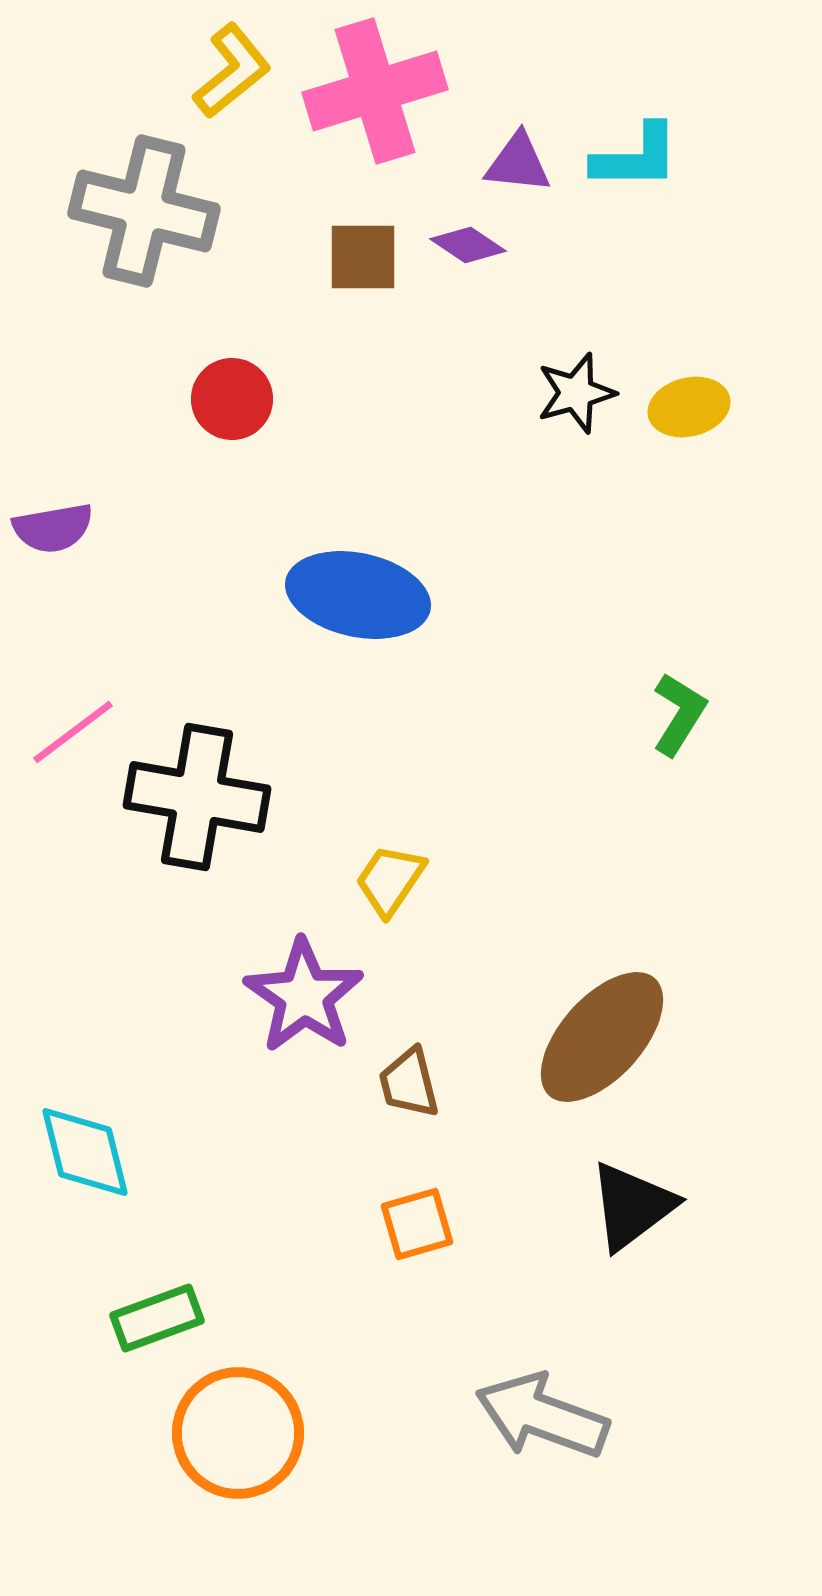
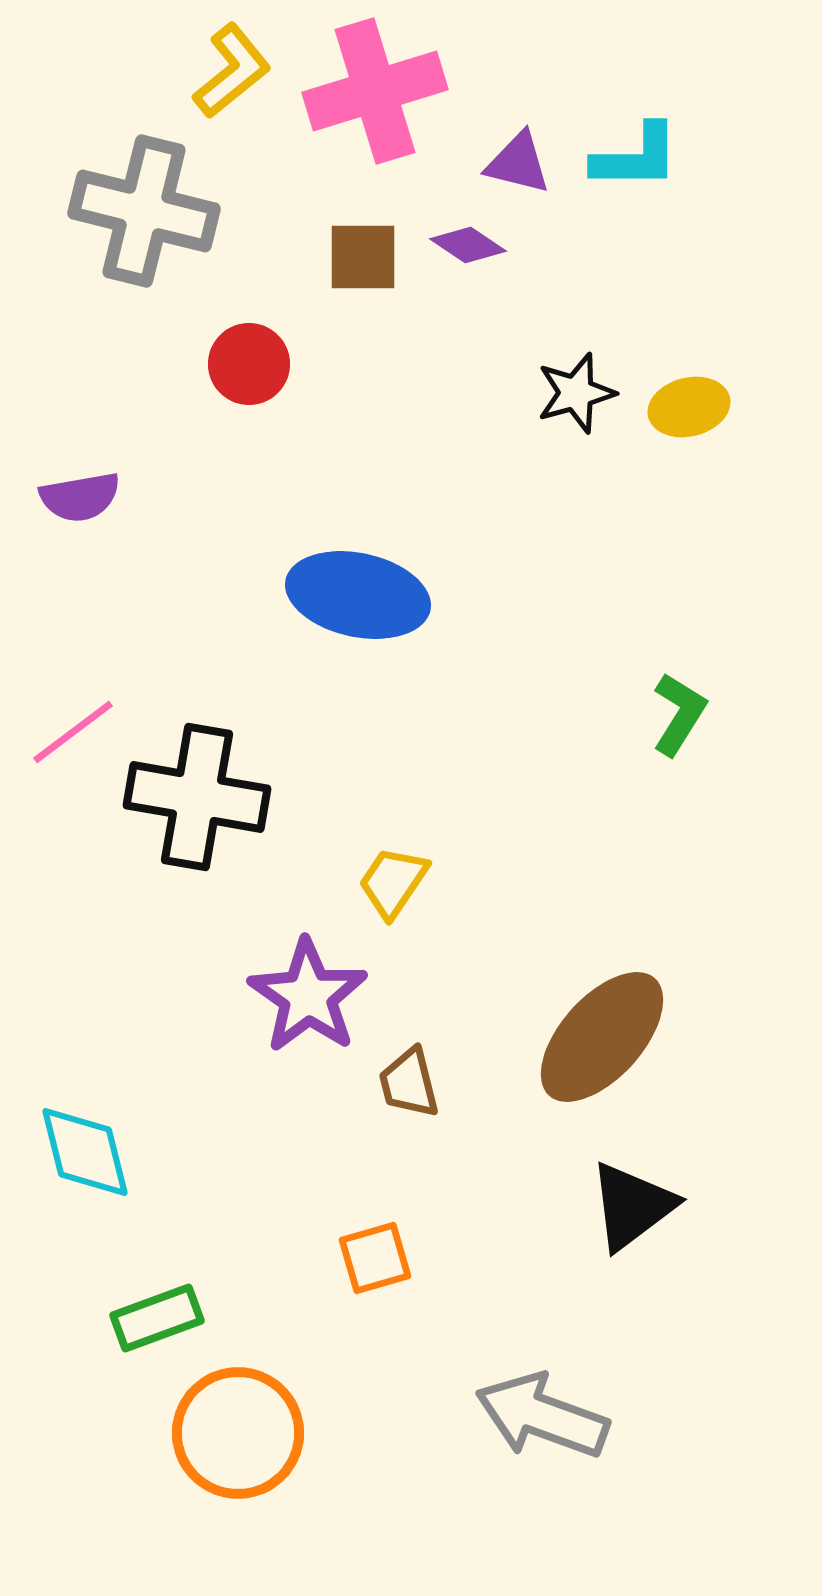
purple triangle: rotated 8 degrees clockwise
red circle: moved 17 px right, 35 px up
purple semicircle: moved 27 px right, 31 px up
yellow trapezoid: moved 3 px right, 2 px down
purple star: moved 4 px right
orange square: moved 42 px left, 34 px down
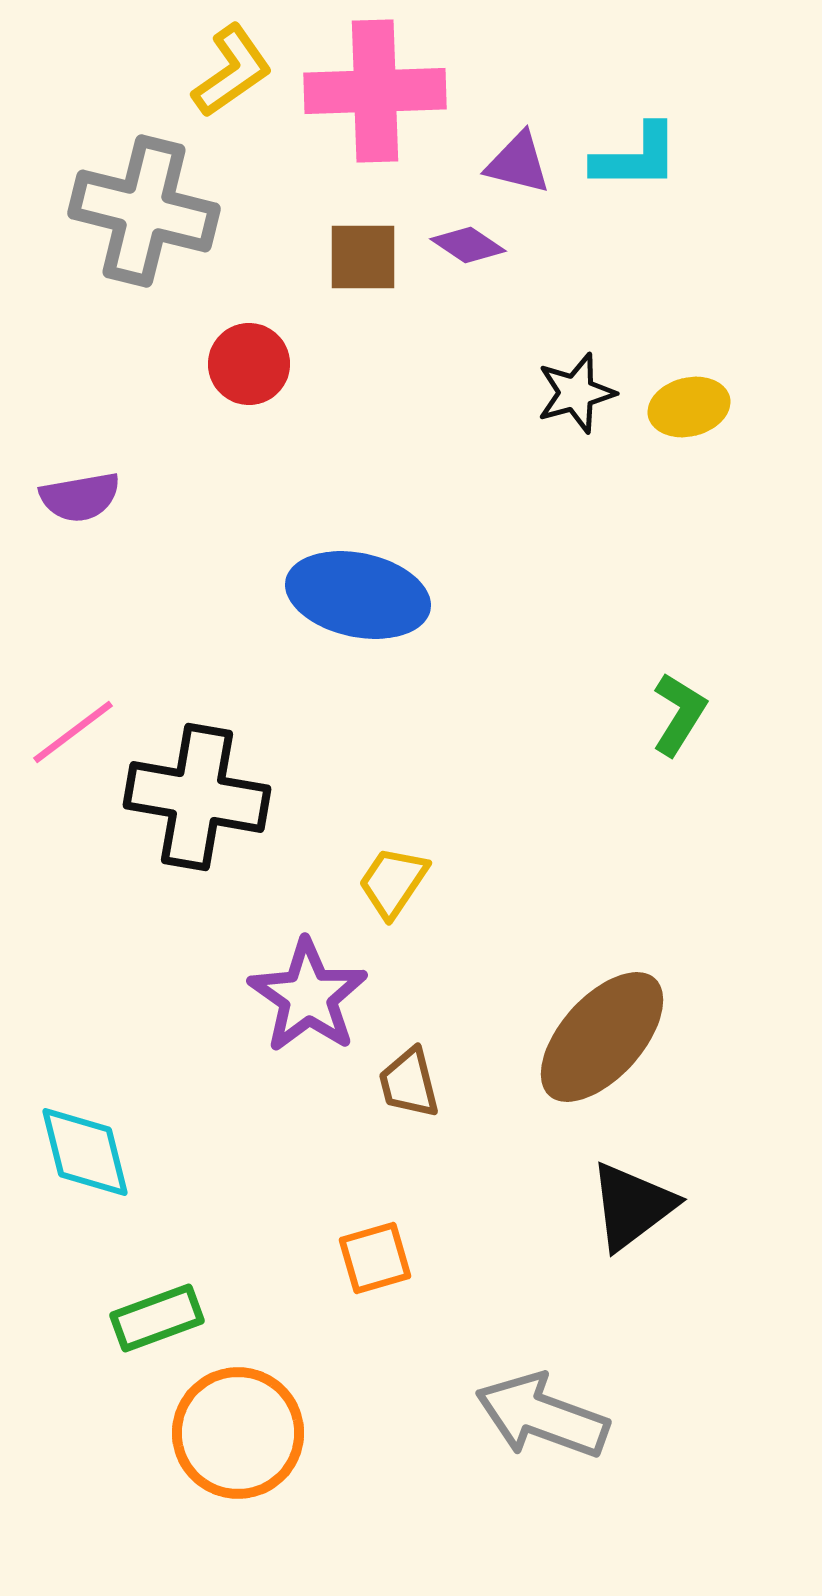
yellow L-shape: rotated 4 degrees clockwise
pink cross: rotated 15 degrees clockwise
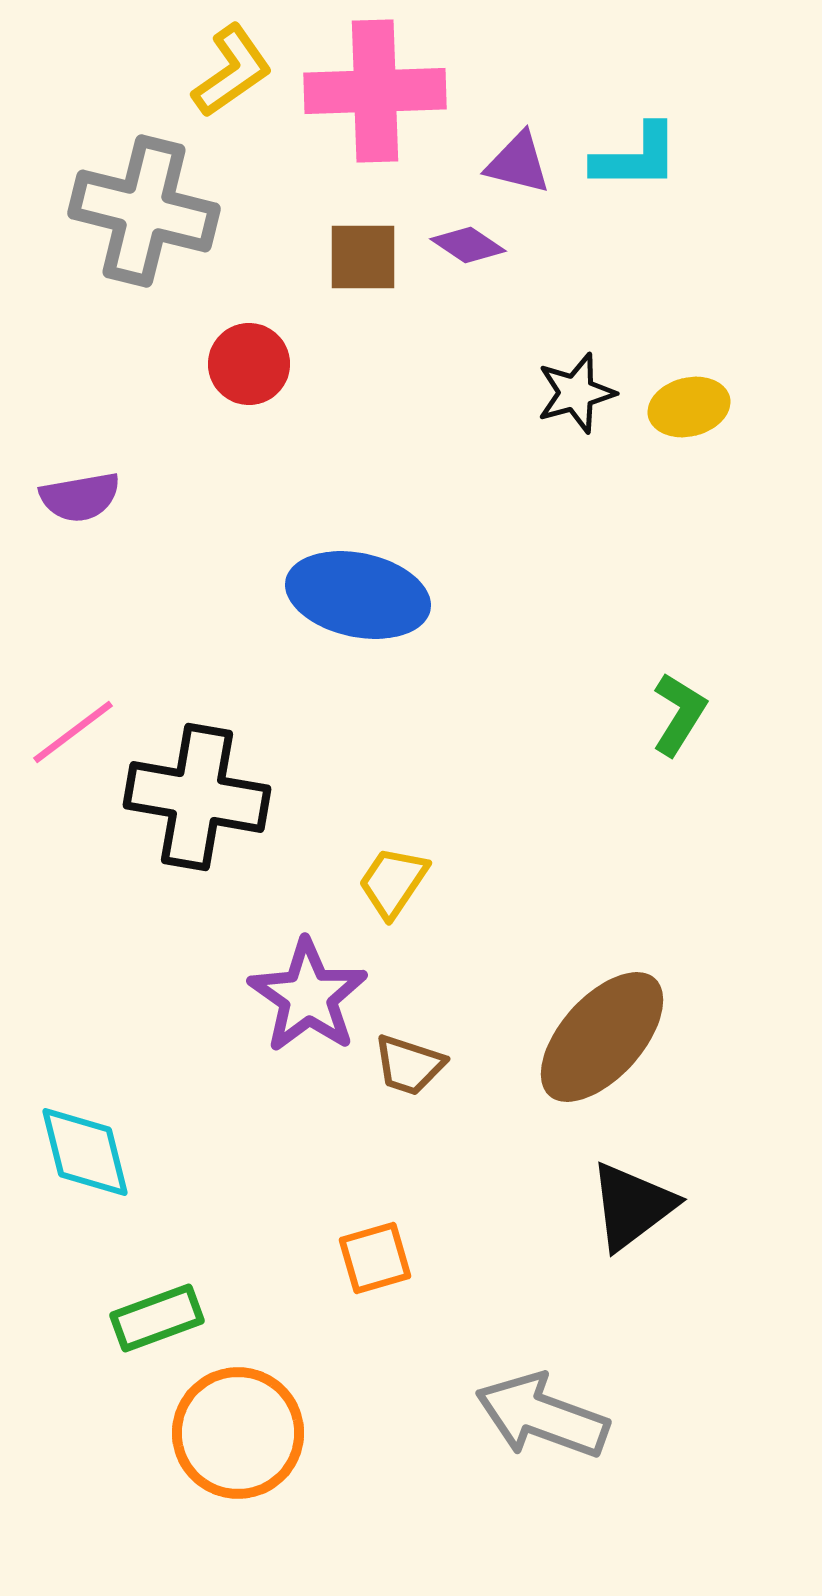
brown trapezoid: moved 18 px up; rotated 58 degrees counterclockwise
